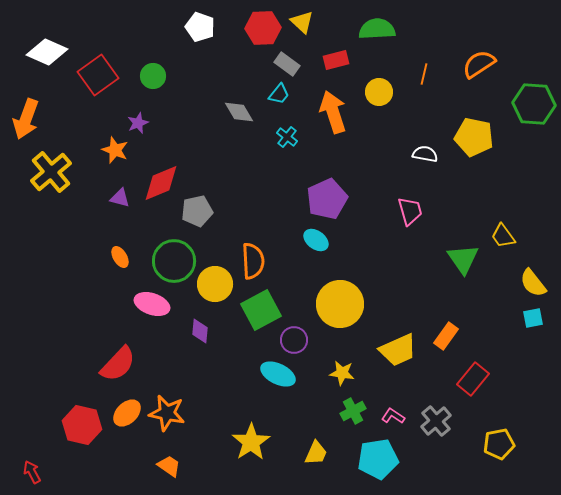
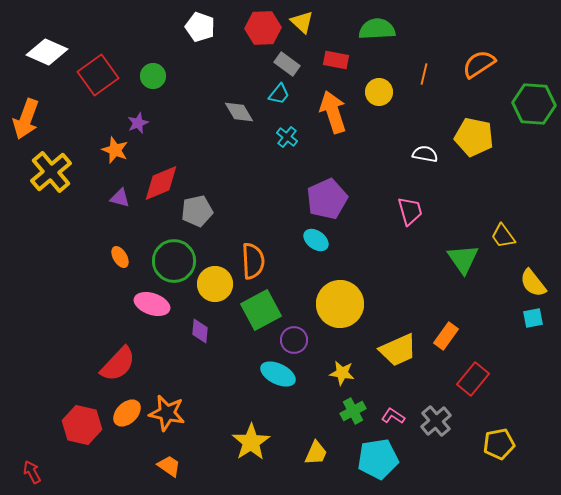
red rectangle at (336, 60): rotated 25 degrees clockwise
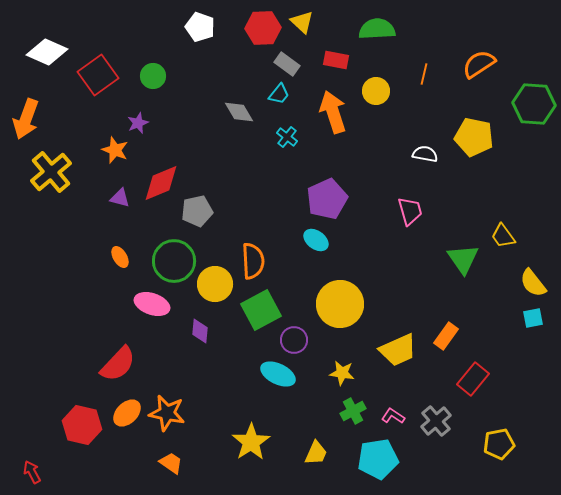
yellow circle at (379, 92): moved 3 px left, 1 px up
orange trapezoid at (169, 466): moved 2 px right, 3 px up
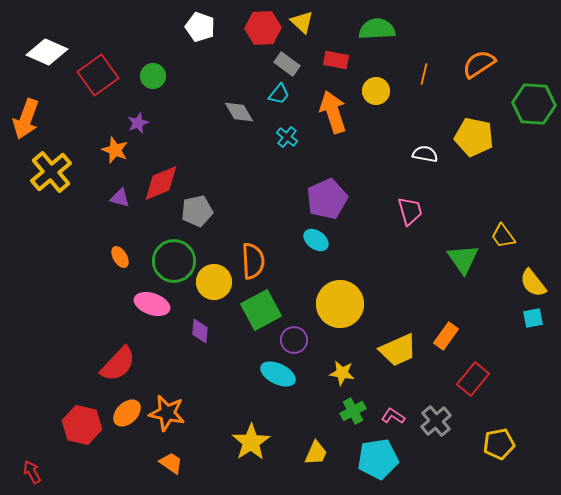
yellow circle at (215, 284): moved 1 px left, 2 px up
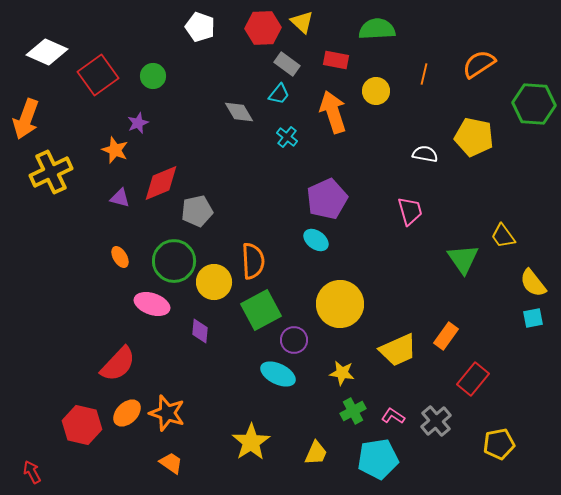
yellow cross at (51, 172): rotated 15 degrees clockwise
orange star at (167, 413): rotated 6 degrees clockwise
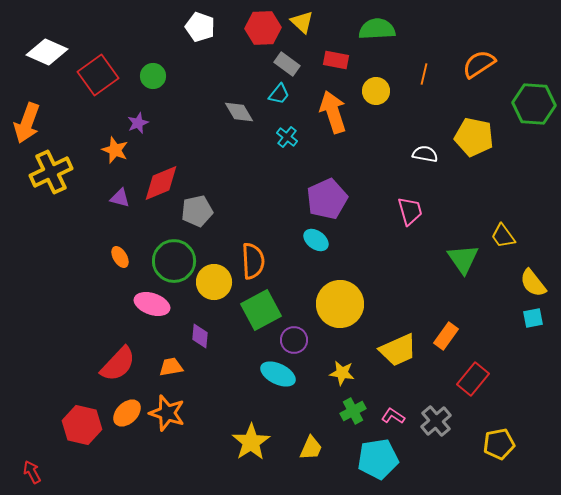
orange arrow at (26, 119): moved 1 px right, 4 px down
purple diamond at (200, 331): moved 5 px down
yellow trapezoid at (316, 453): moved 5 px left, 5 px up
orange trapezoid at (171, 463): moved 96 px up; rotated 45 degrees counterclockwise
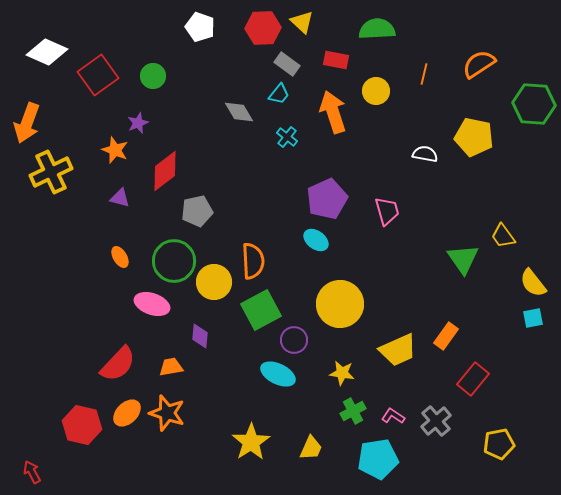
red diamond at (161, 183): moved 4 px right, 12 px up; rotated 15 degrees counterclockwise
pink trapezoid at (410, 211): moved 23 px left
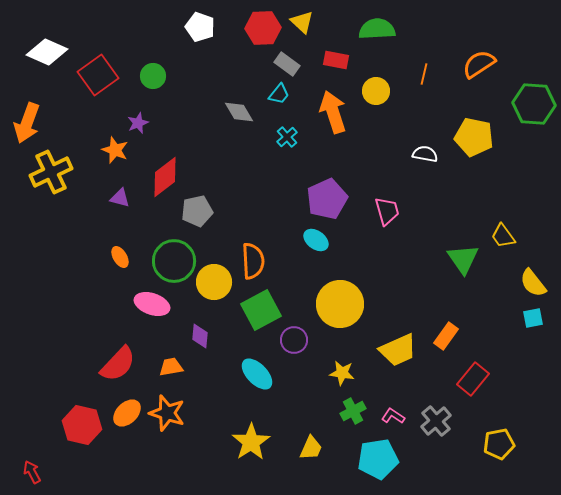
cyan cross at (287, 137): rotated 10 degrees clockwise
red diamond at (165, 171): moved 6 px down
cyan ellipse at (278, 374): moved 21 px left; rotated 20 degrees clockwise
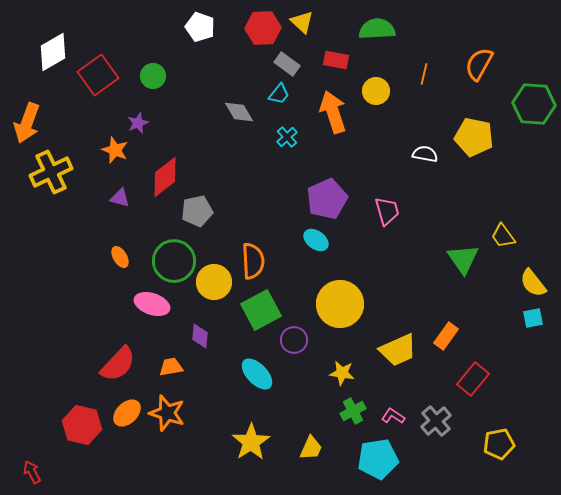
white diamond at (47, 52): moved 6 px right; rotated 54 degrees counterclockwise
orange semicircle at (479, 64): rotated 28 degrees counterclockwise
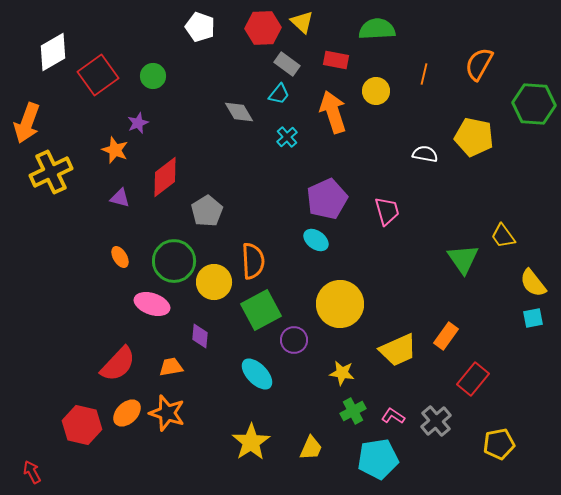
gray pentagon at (197, 211): moved 10 px right; rotated 20 degrees counterclockwise
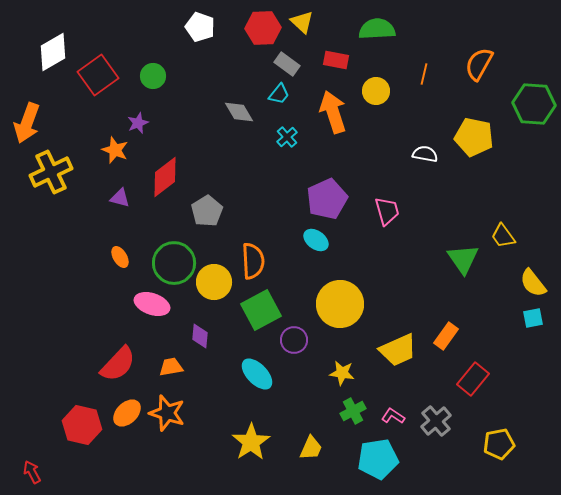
green circle at (174, 261): moved 2 px down
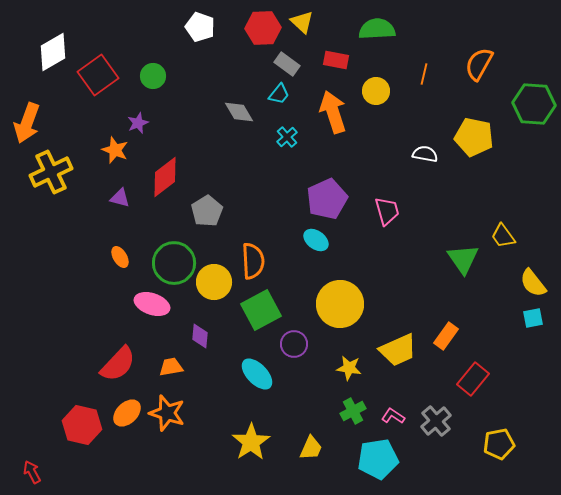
purple circle at (294, 340): moved 4 px down
yellow star at (342, 373): moved 7 px right, 5 px up
